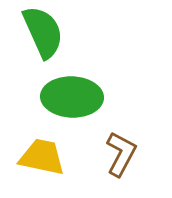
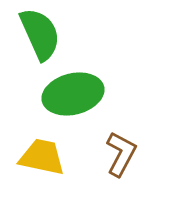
green semicircle: moved 3 px left, 2 px down
green ellipse: moved 1 px right, 3 px up; rotated 16 degrees counterclockwise
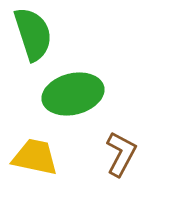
green semicircle: moved 7 px left; rotated 6 degrees clockwise
yellow trapezoid: moved 7 px left
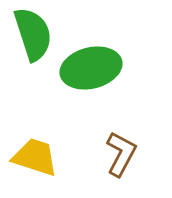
green ellipse: moved 18 px right, 26 px up
yellow trapezoid: rotated 6 degrees clockwise
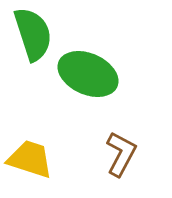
green ellipse: moved 3 px left, 6 px down; rotated 38 degrees clockwise
yellow trapezoid: moved 5 px left, 2 px down
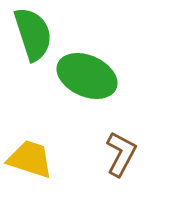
green ellipse: moved 1 px left, 2 px down
